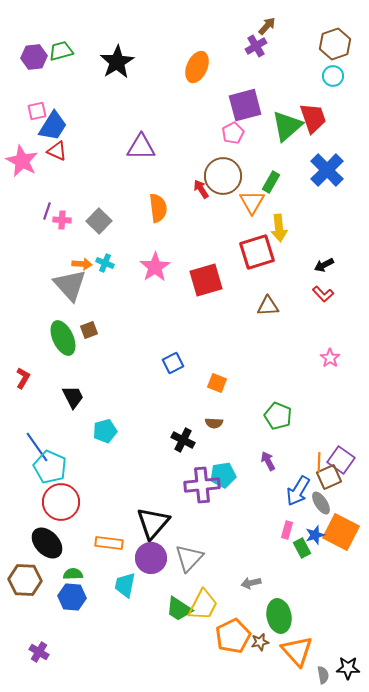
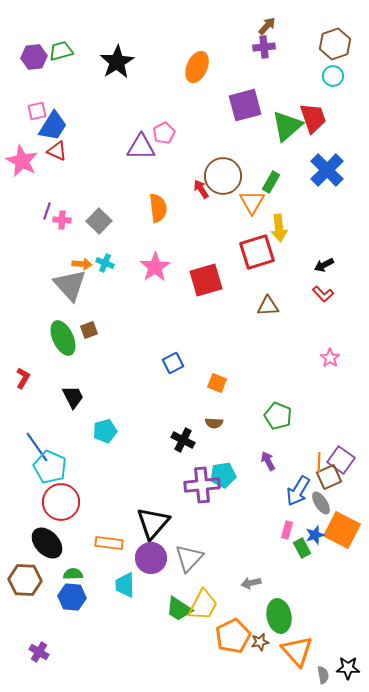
purple cross at (256, 46): moved 8 px right, 1 px down; rotated 25 degrees clockwise
pink pentagon at (233, 133): moved 69 px left
orange square at (341, 532): moved 1 px right, 2 px up
cyan trapezoid at (125, 585): rotated 12 degrees counterclockwise
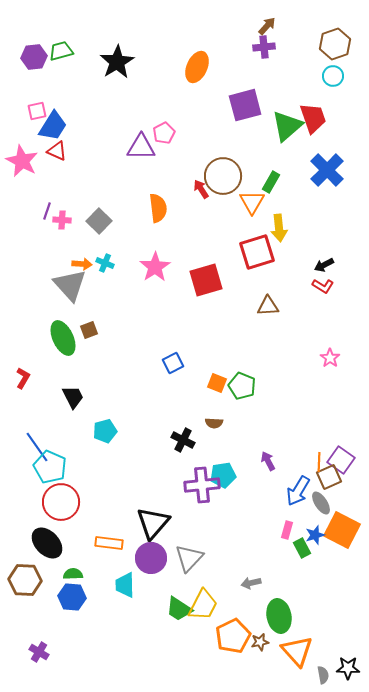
red L-shape at (323, 294): moved 8 px up; rotated 15 degrees counterclockwise
green pentagon at (278, 416): moved 36 px left, 30 px up
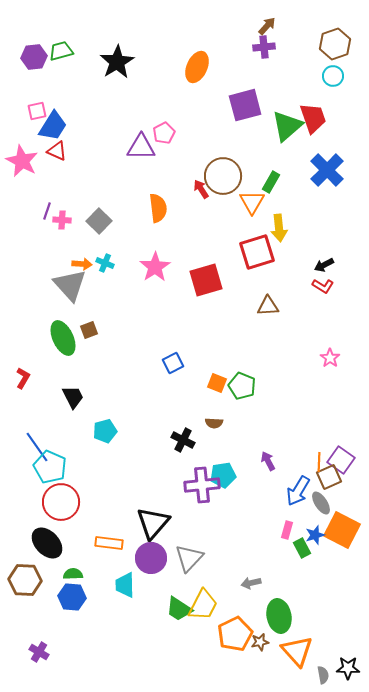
orange pentagon at (233, 636): moved 2 px right, 2 px up
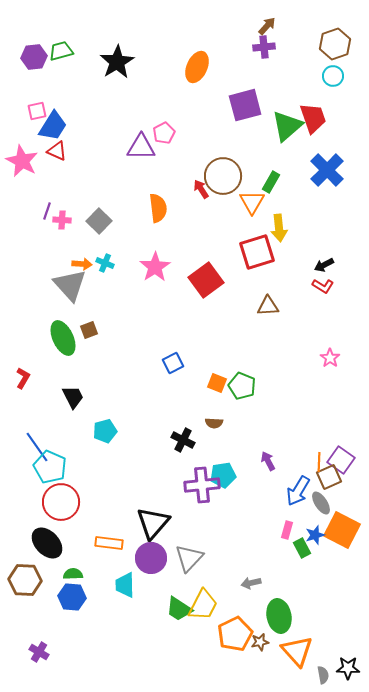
red square at (206, 280): rotated 20 degrees counterclockwise
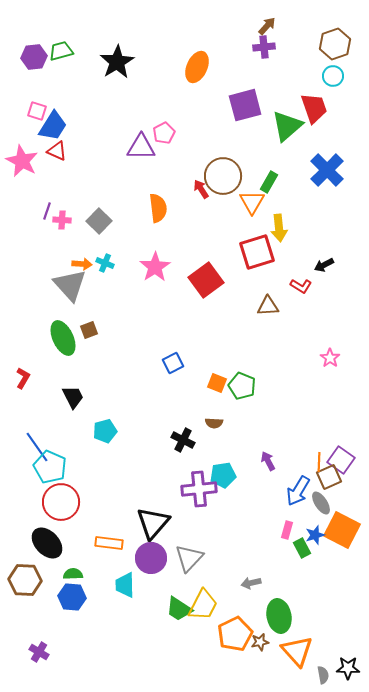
pink square at (37, 111): rotated 30 degrees clockwise
red trapezoid at (313, 118): moved 1 px right, 10 px up
green rectangle at (271, 182): moved 2 px left
red L-shape at (323, 286): moved 22 px left
purple cross at (202, 485): moved 3 px left, 4 px down
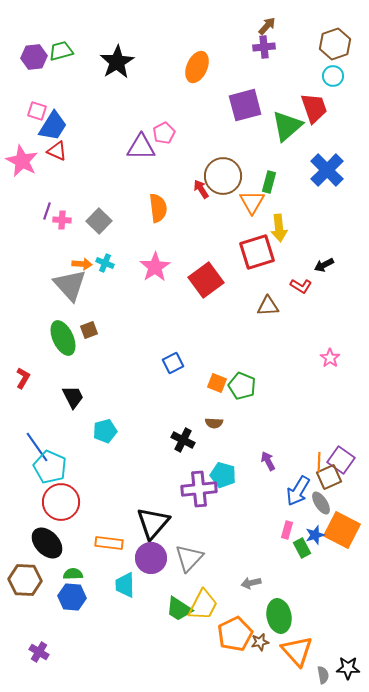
green rectangle at (269, 182): rotated 15 degrees counterclockwise
cyan pentagon at (223, 475): rotated 25 degrees clockwise
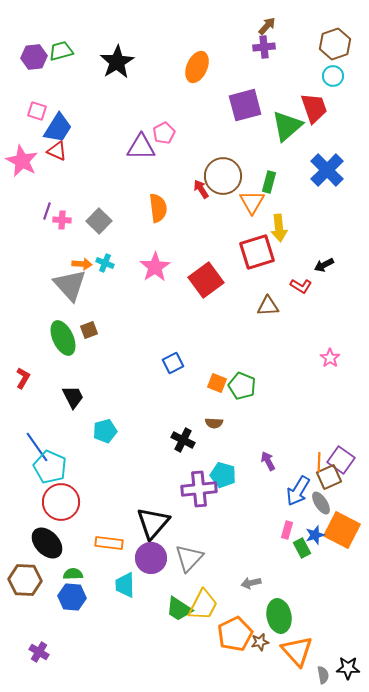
blue trapezoid at (53, 126): moved 5 px right, 2 px down
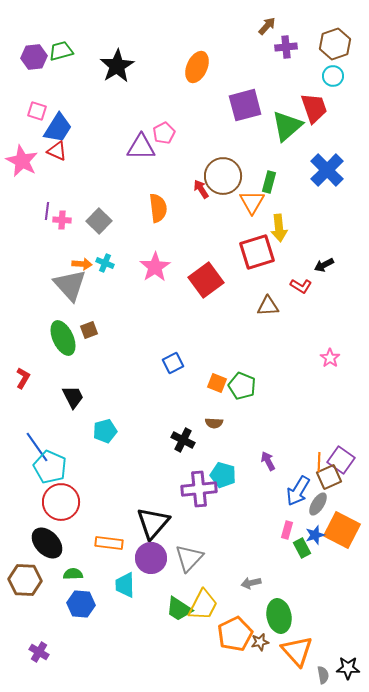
purple cross at (264, 47): moved 22 px right
black star at (117, 62): moved 4 px down
purple line at (47, 211): rotated 12 degrees counterclockwise
gray ellipse at (321, 503): moved 3 px left, 1 px down; rotated 65 degrees clockwise
blue hexagon at (72, 597): moved 9 px right, 7 px down
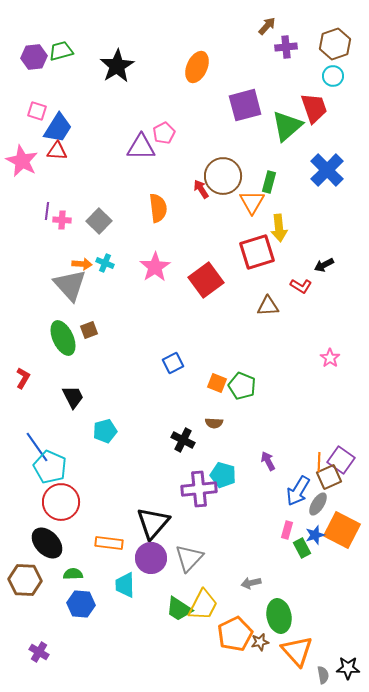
red triangle at (57, 151): rotated 20 degrees counterclockwise
